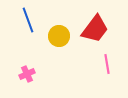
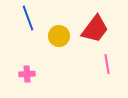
blue line: moved 2 px up
pink cross: rotated 21 degrees clockwise
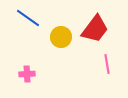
blue line: rotated 35 degrees counterclockwise
yellow circle: moved 2 px right, 1 px down
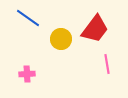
yellow circle: moved 2 px down
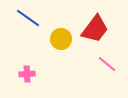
pink line: rotated 42 degrees counterclockwise
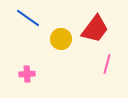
pink line: rotated 66 degrees clockwise
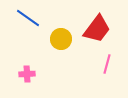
red trapezoid: moved 2 px right
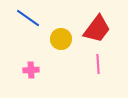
pink line: moved 9 px left; rotated 18 degrees counterclockwise
pink cross: moved 4 px right, 4 px up
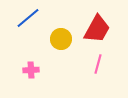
blue line: rotated 75 degrees counterclockwise
red trapezoid: rotated 8 degrees counterclockwise
pink line: rotated 18 degrees clockwise
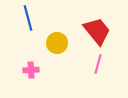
blue line: rotated 65 degrees counterclockwise
red trapezoid: moved 2 px down; rotated 68 degrees counterclockwise
yellow circle: moved 4 px left, 4 px down
